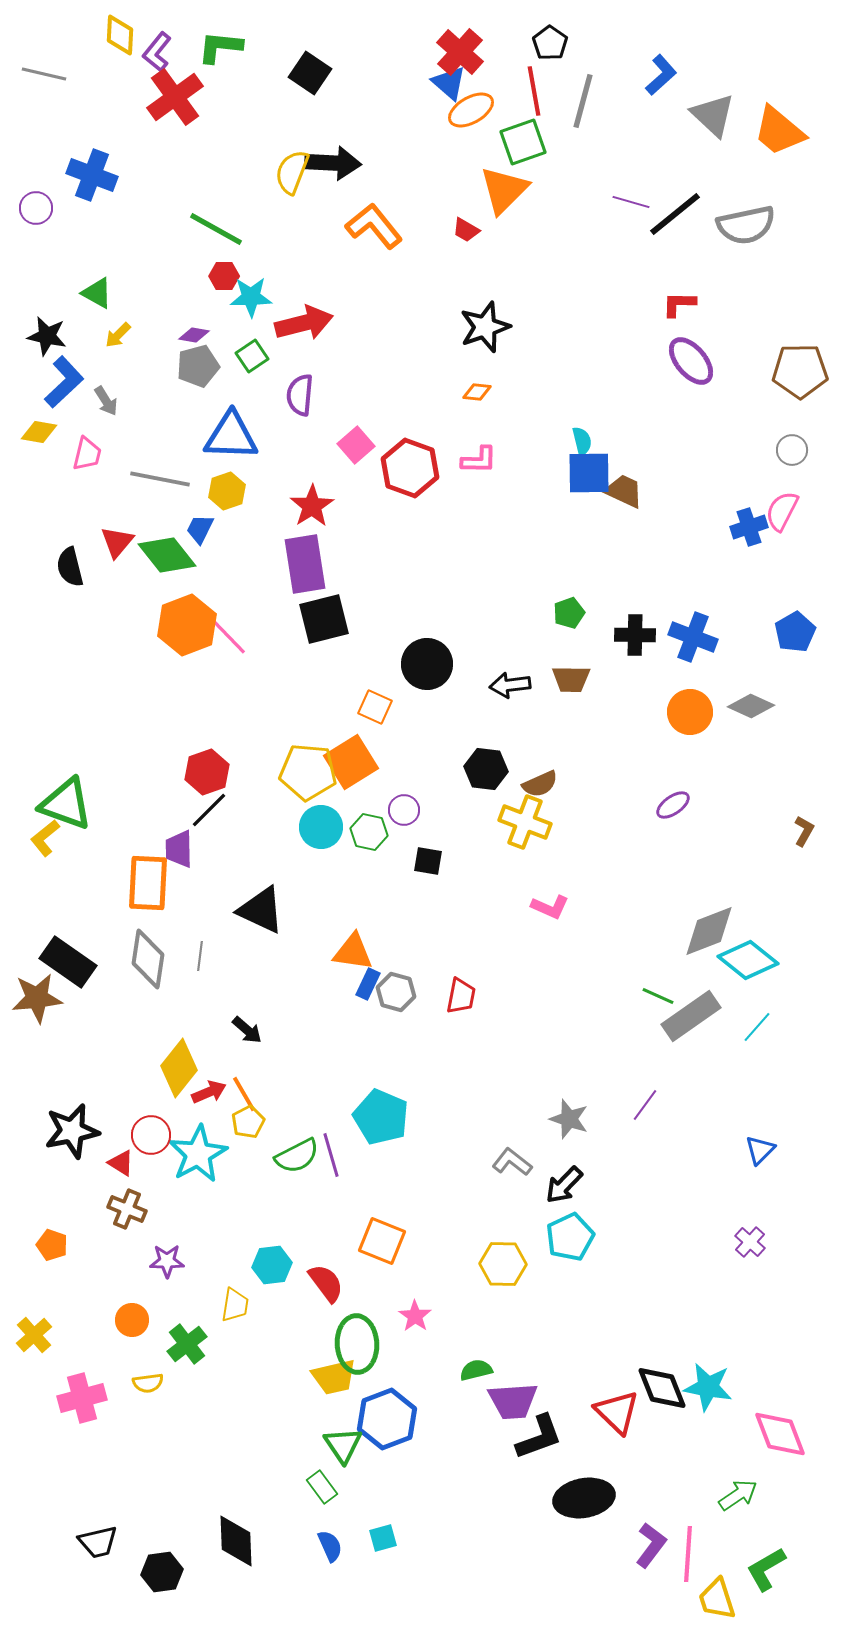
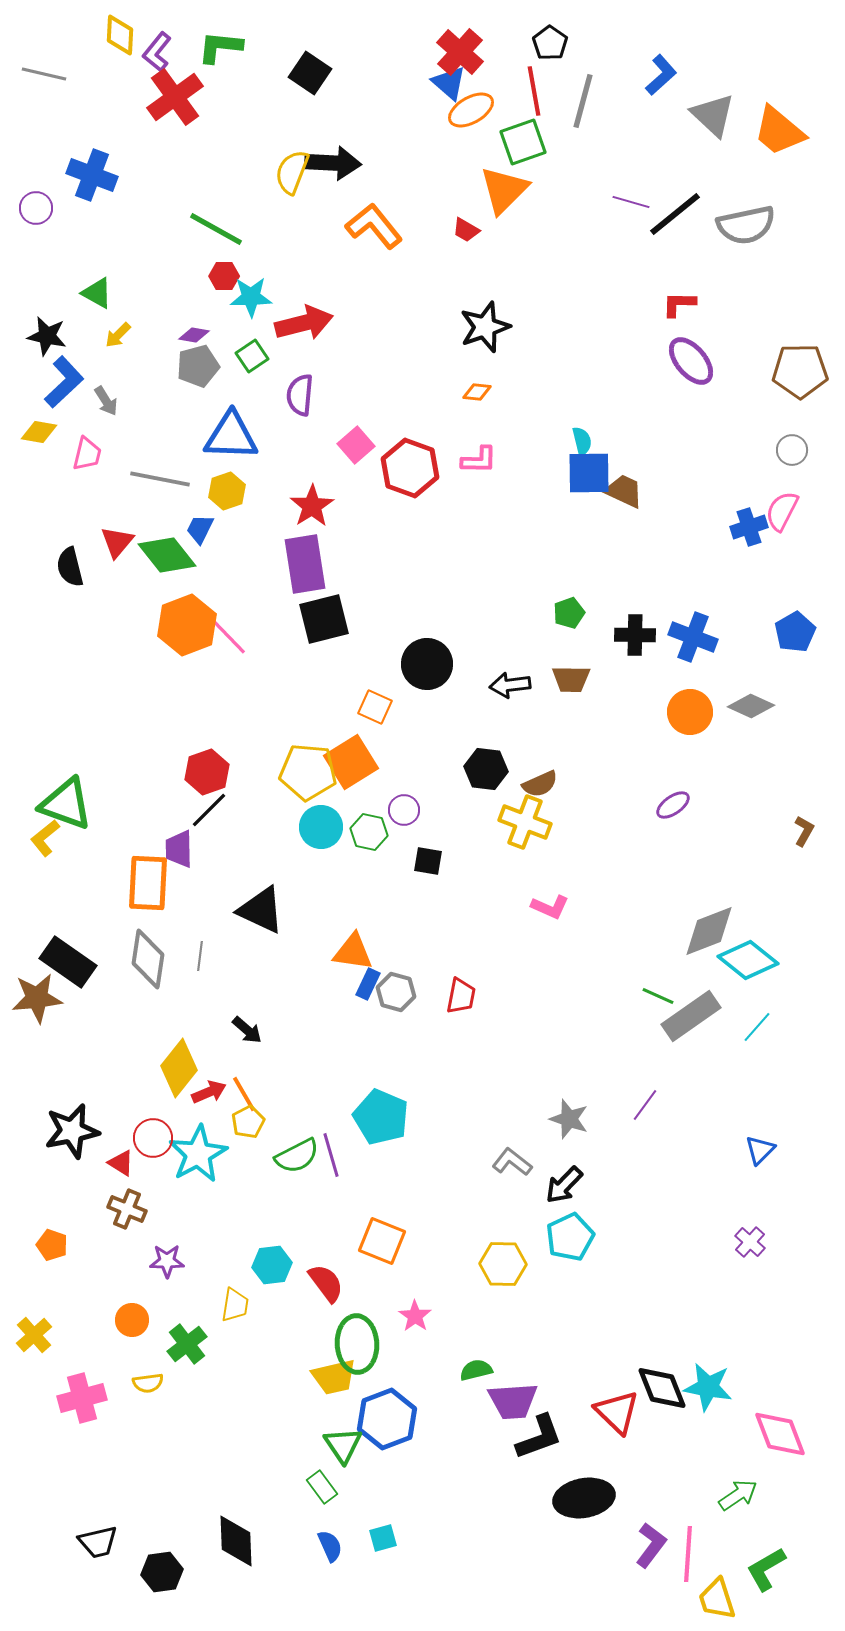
red circle at (151, 1135): moved 2 px right, 3 px down
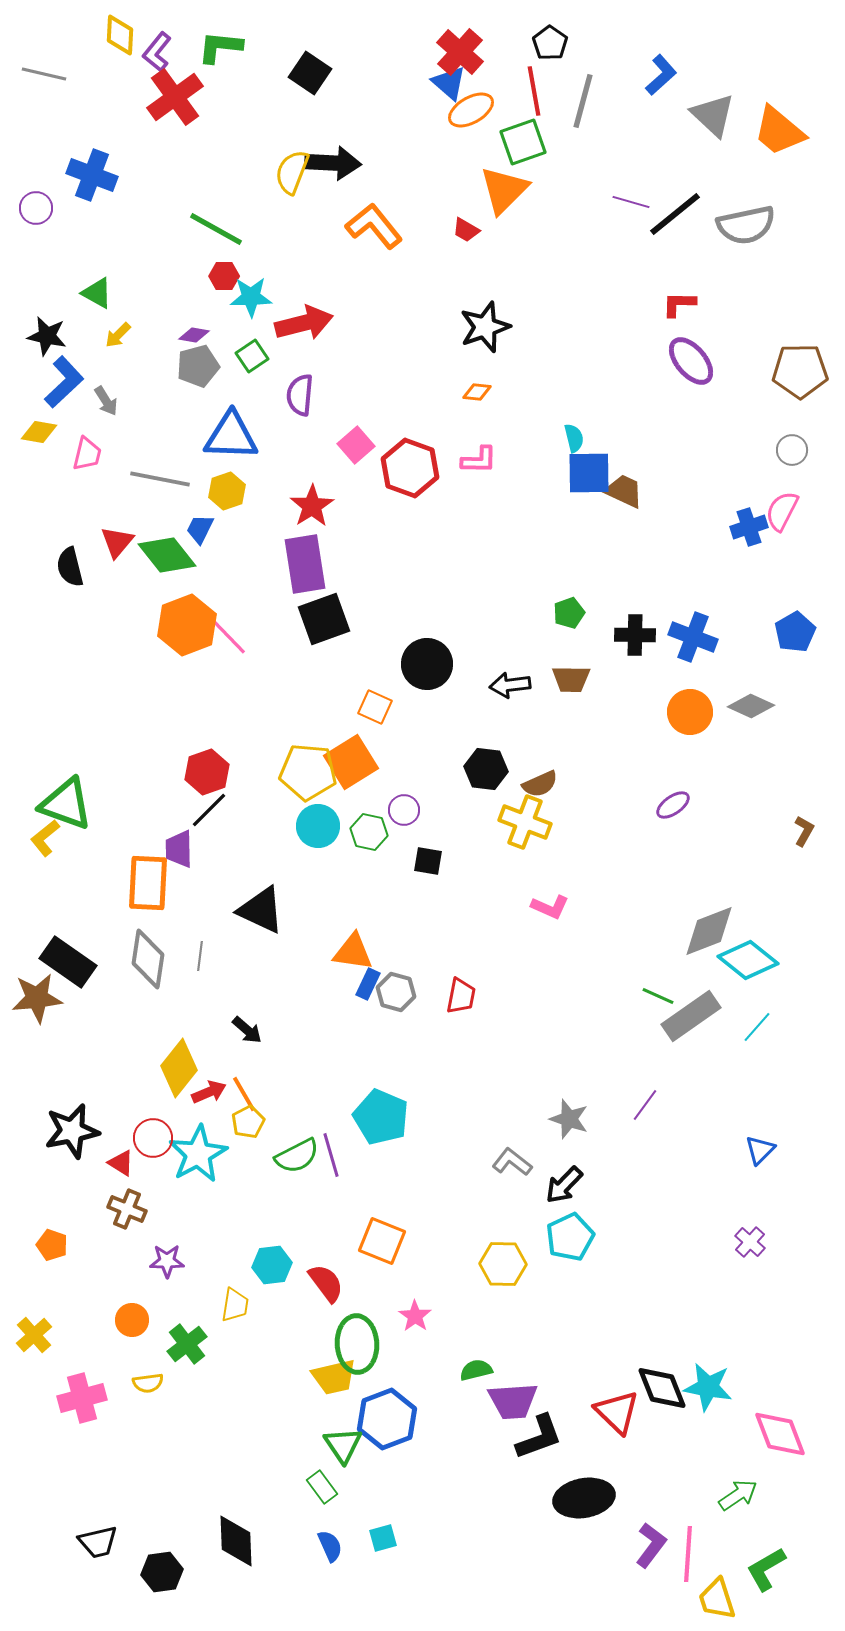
cyan semicircle at (582, 441): moved 8 px left, 3 px up
black square at (324, 619): rotated 6 degrees counterclockwise
cyan circle at (321, 827): moved 3 px left, 1 px up
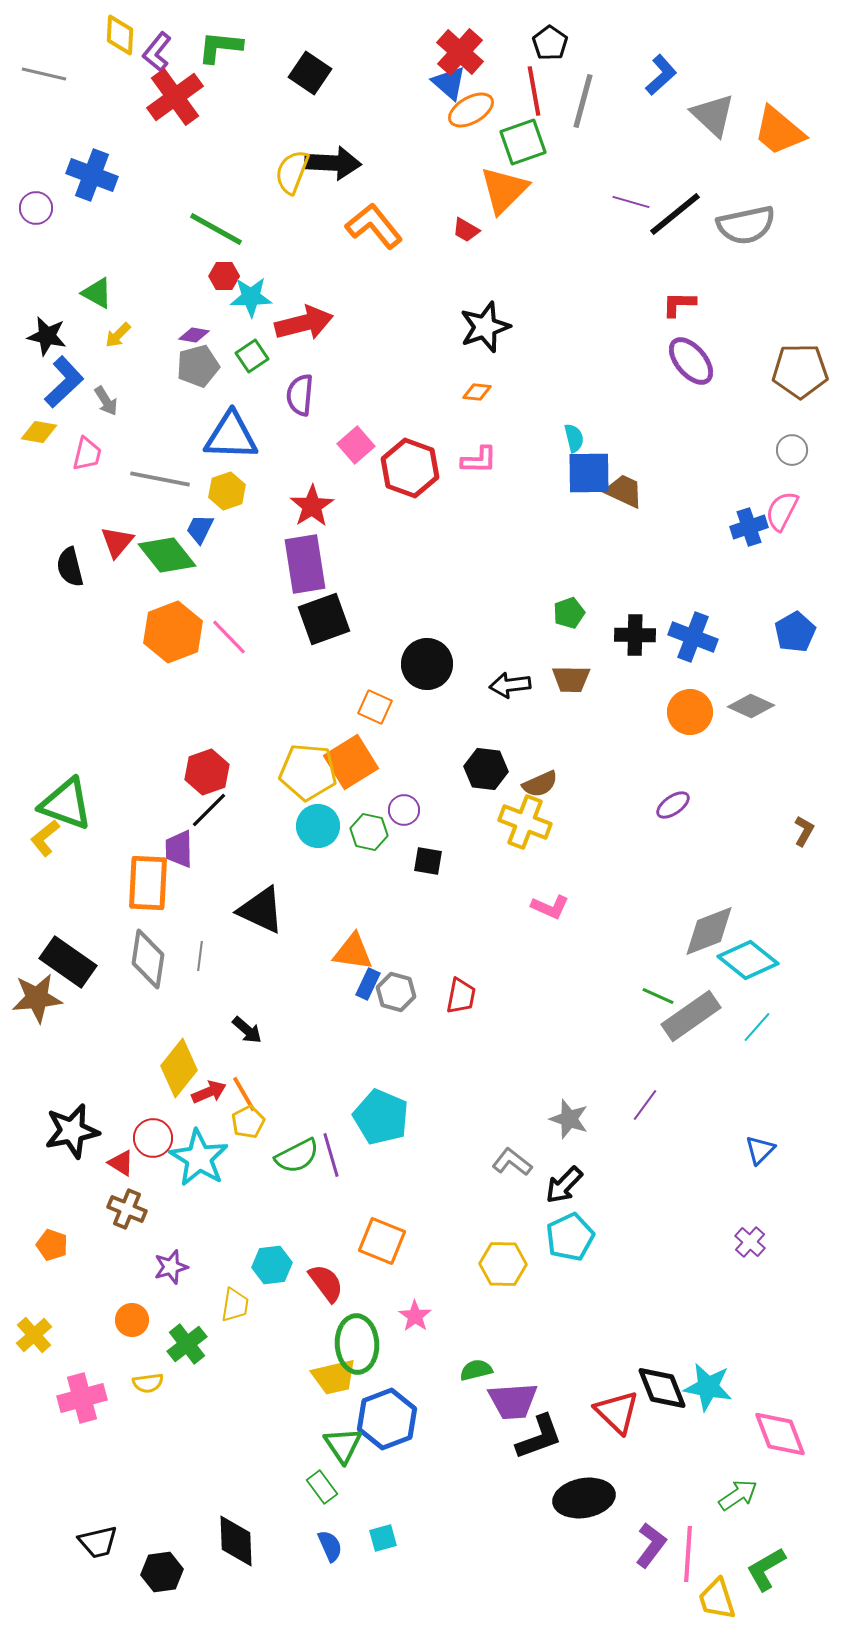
orange hexagon at (187, 625): moved 14 px left, 7 px down
cyan star at (198, 1154): moved 1 px right, 4 px down; rotated 12 degrees counterclockwise
purple star at (167, 1261): moved 4 px right, 6 px down; rotated 16 degrees counterclockwise
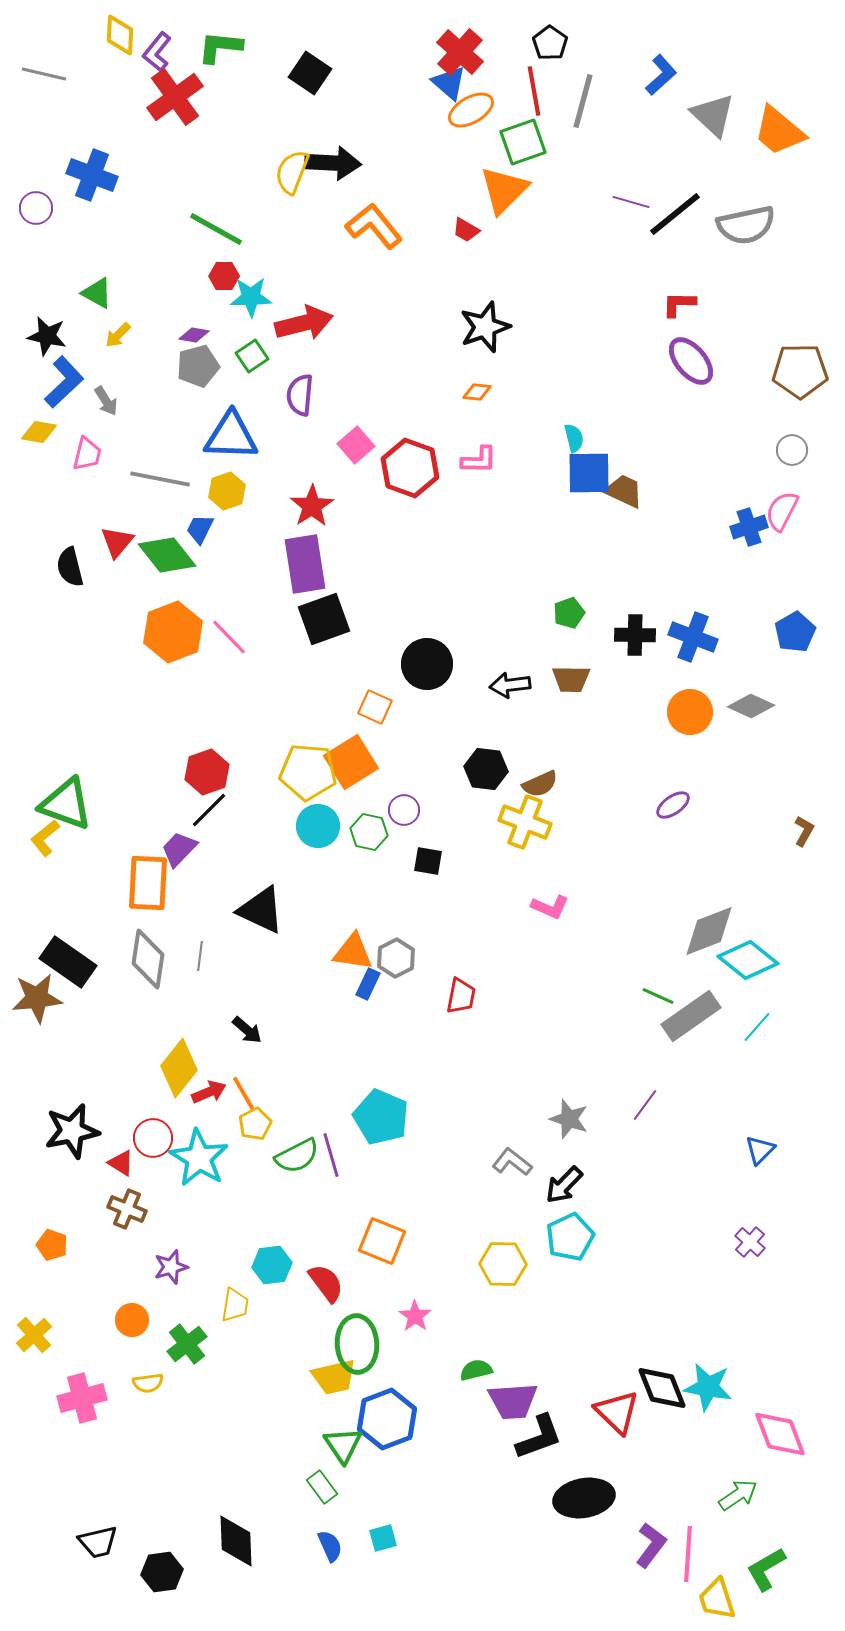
purple trapezoid at (179, 849): rotated 45 degrees clockwise
gray hexagon at (396, 992): moved 34 px up; rotated 18 degrees clockwise
yellow pentagon at (248, 1122): moved 7 px right, 2 px down
